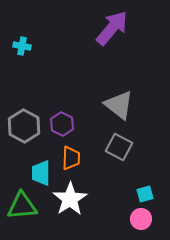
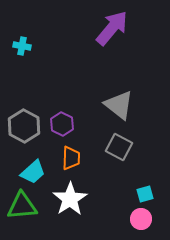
cyan trapezoid: moved 8 px left, 1 px up; rotated 132 degrees counterclockwise
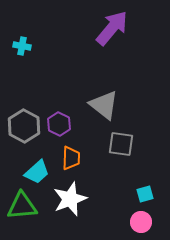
gray triangle: moved 15 px left
purple hexagon: moved 3 px left
gray square: moved 2 px right, 3 px up; rotated 20 degrees counterclockwise
cyan trapezoid: moved 4 px right
white star: rotated 12 degrees clockwise
pink circle: moved 3 px down
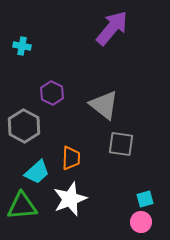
purple hexagon: moved 7 px left, 31 px up
cyan square: moved 5 px down
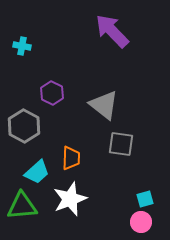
purple arrow: moved 3 px down; rotated 84 degrees counterclockwise
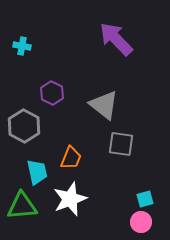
purple arrow: moved 4 px right, 8 px down
orange trapezoid: rotated 20 degrees clockwise
cyan trapezoid: rotated 60 degrees counterclockwise
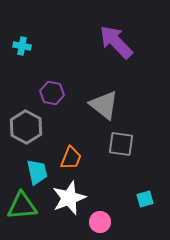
purple arrow: moved 3 px down
purple hexagon: rotated 15 degrees counterclockwise
gray hexagon: moved 2 px right, 1 px down
white star: moved 1 px left, 1 px up
pink circle: moved 41 px left
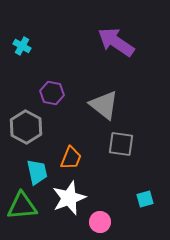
purple arrow: rotated 12 degrees counterclockwise
cyan cross: rotated 18 degrees clockwise
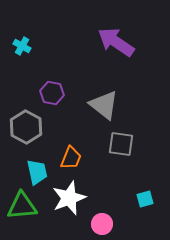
pink circle: moved 2 px right, 2 px down
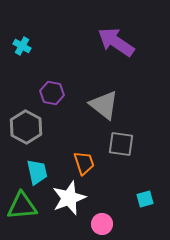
orange trapezoid: moved 13 px right, 5 px down; rotated 40 degrees counterclockwise
